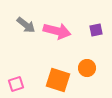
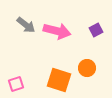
purple square: rotated 16 degrees counterclockwise
orange square: moved 1 px right
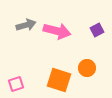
gray arrow: rotated 54 degrees counterclockwise
purple square: moved 1 px right
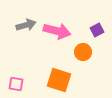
orange circle: moved 4 px left, 16 px up
pink square: rotated 28 degrees clockwise
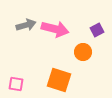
pink arrow: moved 2 px left, 2 px up
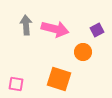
gray arrow: rotated 78 degrees counterclockwise
orange square: moved 1 px up
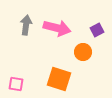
gray arrow: rotated 12 degrees clockwise
pink arrow: moved 2 px right, 1 px up
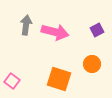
pink arrow: moved 2 px left, 4 px down
orange circle: moved 9 px right, 12 px down
pink square: moved 4 px left, 3 px up; rotated 28 degrees clockwise
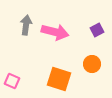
pink square: rotated 14 degrees counterclockwise
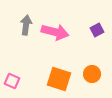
orange circle: moved 10 px down
